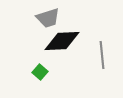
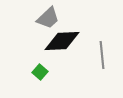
gray trapezoid: rotated 25 degrees counterclockwise
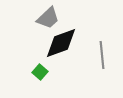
black diamond: moved 1 px left, 2 px down; rotated 18 degrees counterclockwise
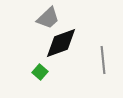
gray line: moved 1 px right, 5 px down
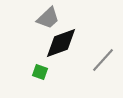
gray line: rotated 48 degrees clockwise
green square: rotated 21 degrees counterclockwise
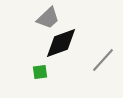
green square: rotated 28 degrees counterclockwise
